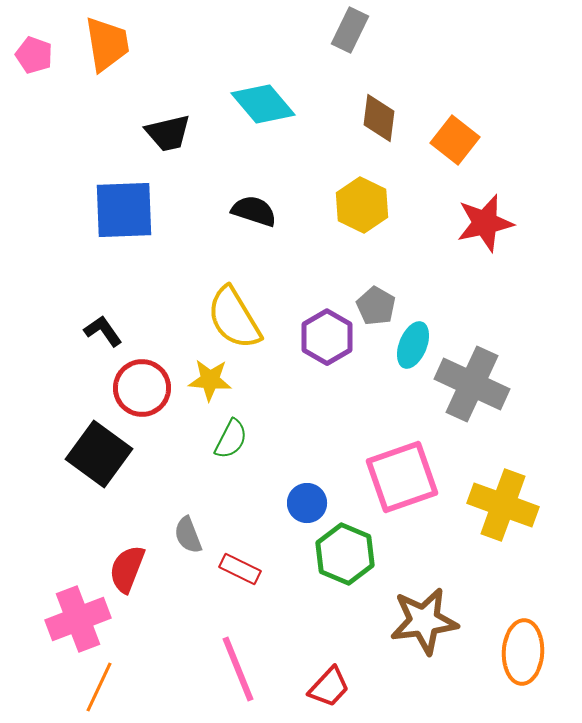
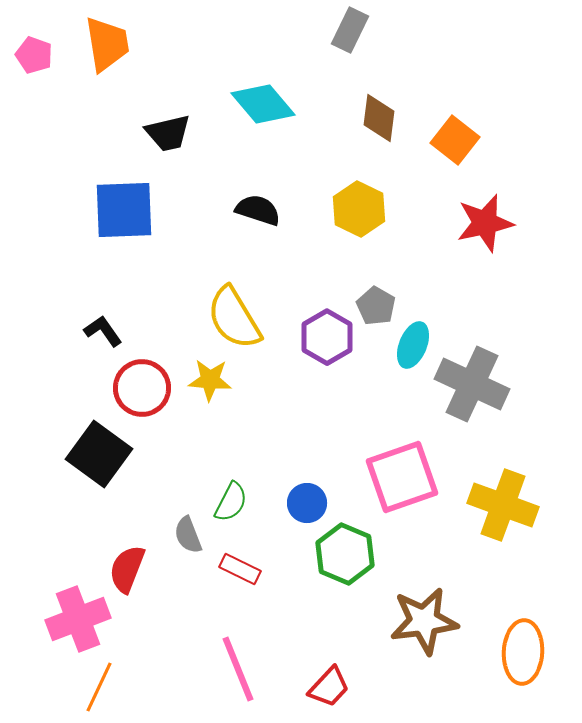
yellow hexagon: moved 3 px left, 4 px down
black semicircle: moved 4 px right, 1 px up
green semicircle: moved 63 px down
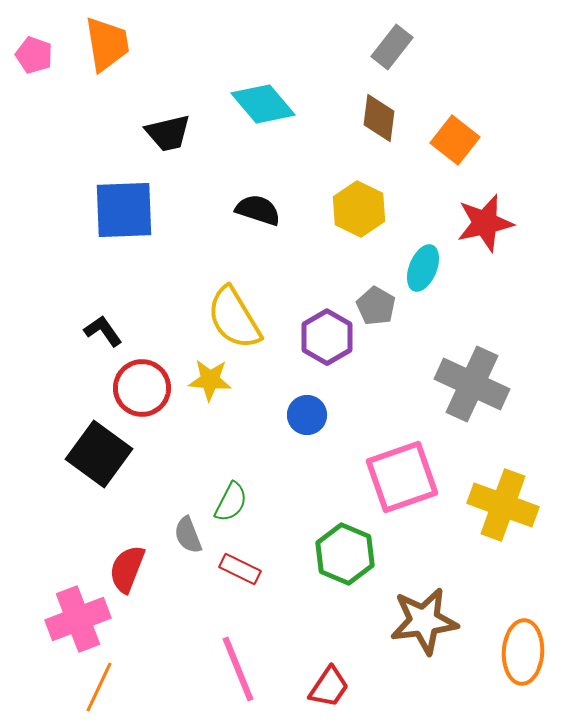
gray rectangle: moved 42 px right, 17 px down; rotated 12 degrees clockwise
cyan ellipse: moved 10 px right, 77 px up
blue circle: moved 88 px up
red trapezoid: rotated 9 degrees counterclockwise
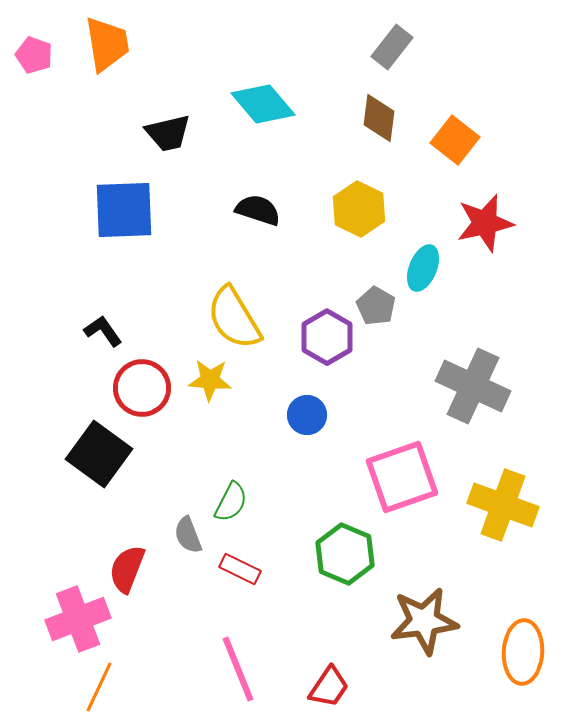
gray cross: moved 1 px right, 2 px down
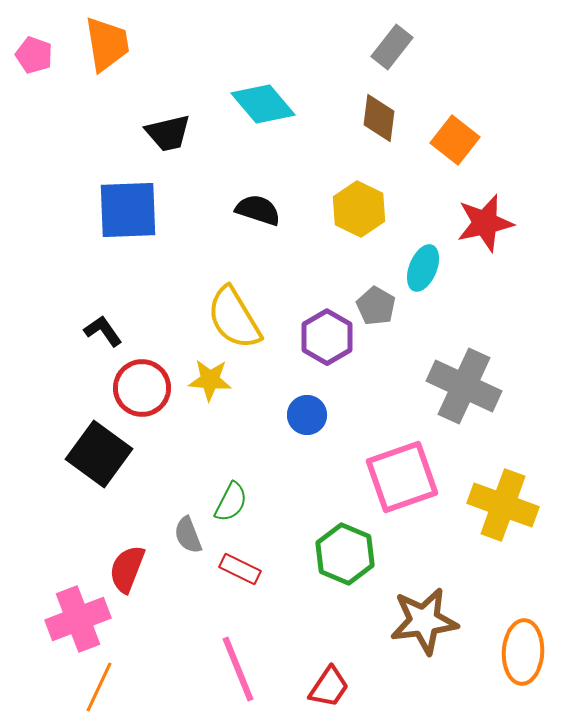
blue square: moved 4 px right
gray cross: moved 9 px left
